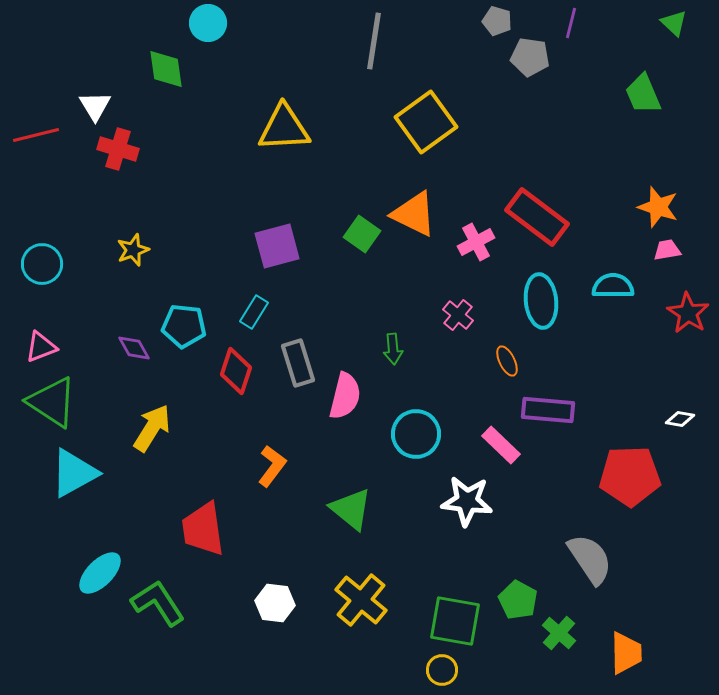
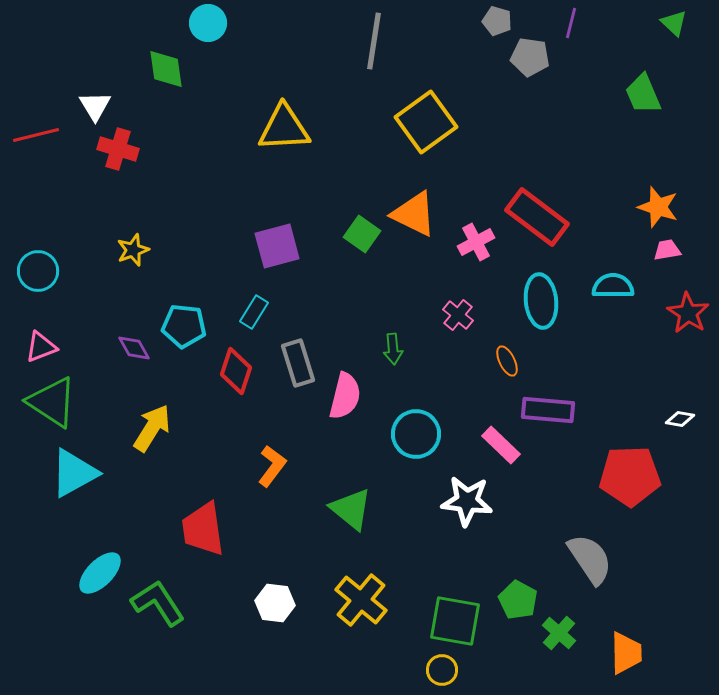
cyan circle at (42, 264): moved 4 px left, 7 px down
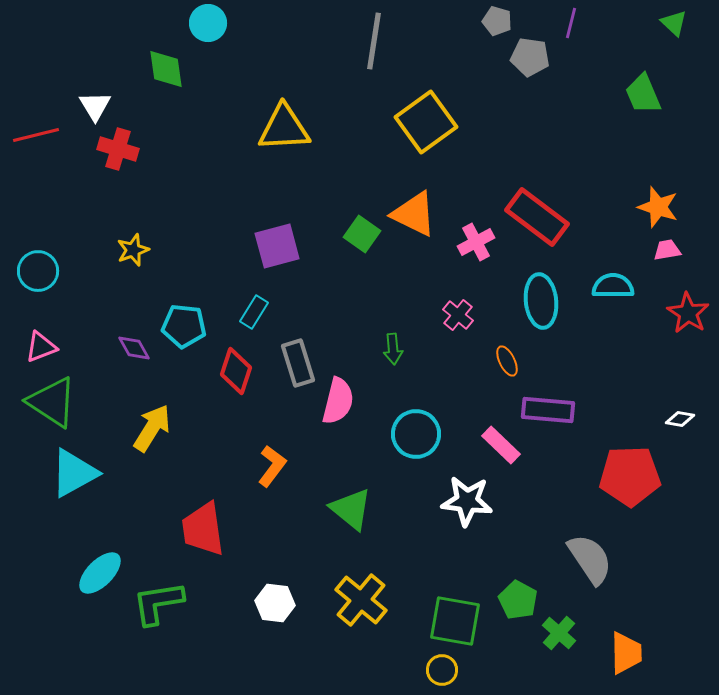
pink semicircle at (345, 396): moved 7 px left, 5 px down
green L-shape at (158, 603): rotated 66 degrees counterclockwise
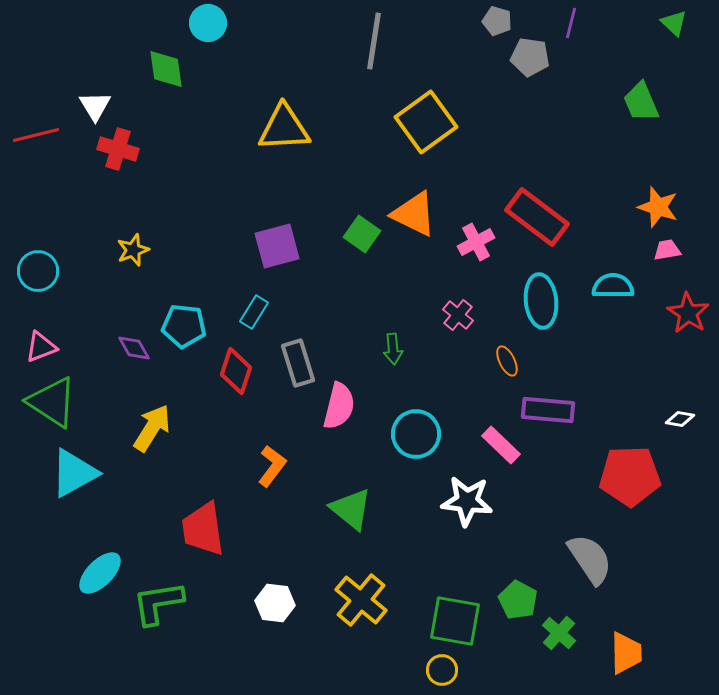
green trapezoid at (643, 94): moved 2 px left, 8 px down
pink semicircle at (338, 401): moved 1 px right, 5 px down
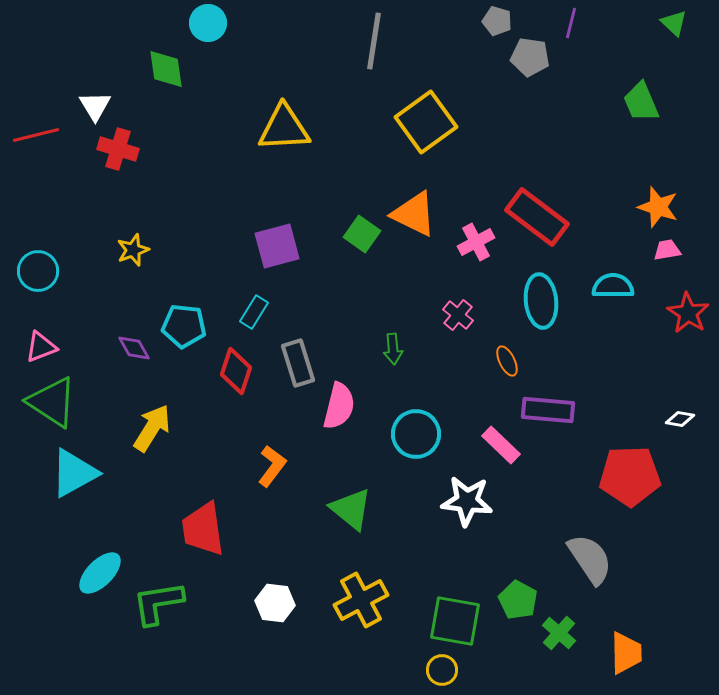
yellow cross at (361, 600): rotated 22 degrees clockwise
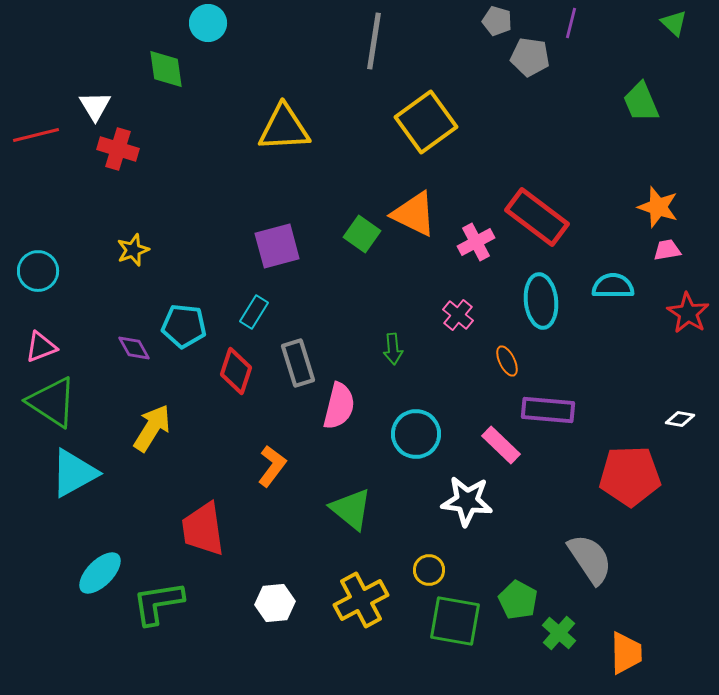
white hexagon at (275, 603): rotated 12 degrees counterclockwise
yellow circle at (442, 670): moved 13 px left, 100 px up
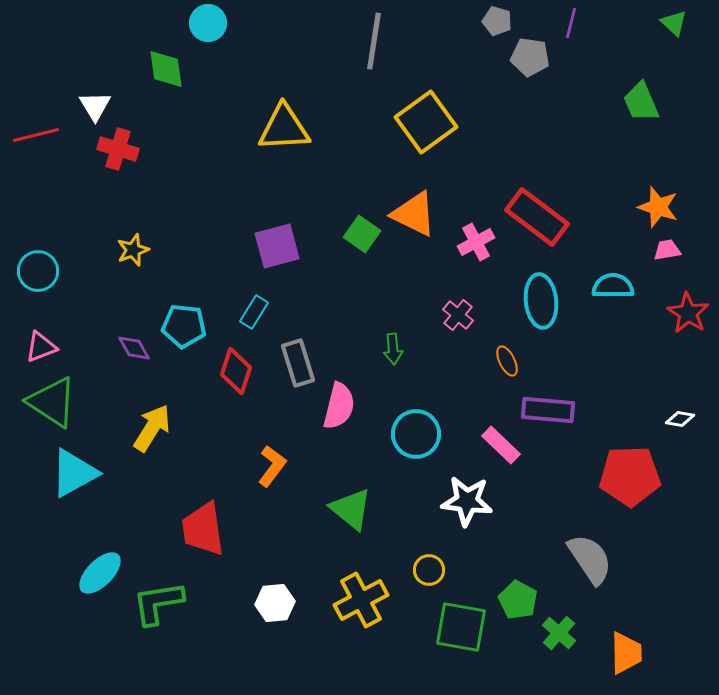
green square at (455, 621): moved 6 px right, 6 px down
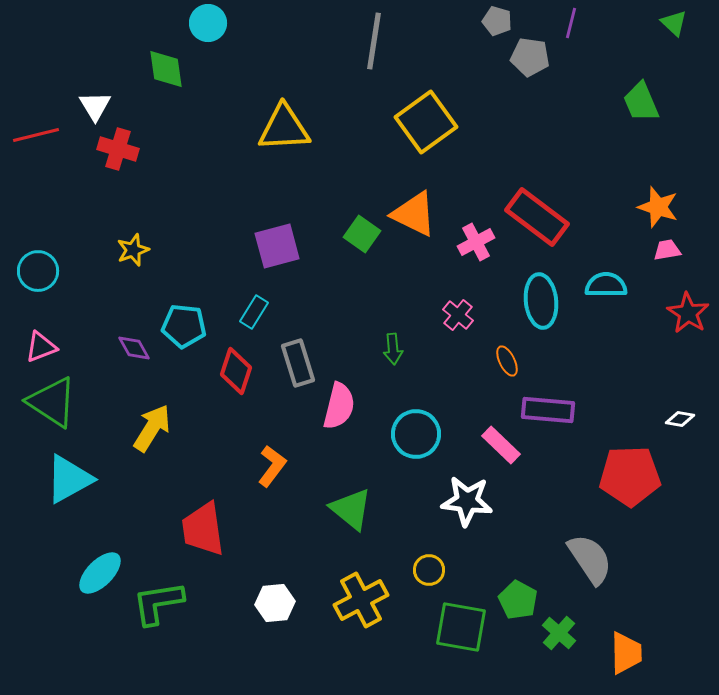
cyan semicircle at (613, 286): moved 7 px left, 1 px up
cyan triangle at (74, 473): moved 5 px left, 6 px down
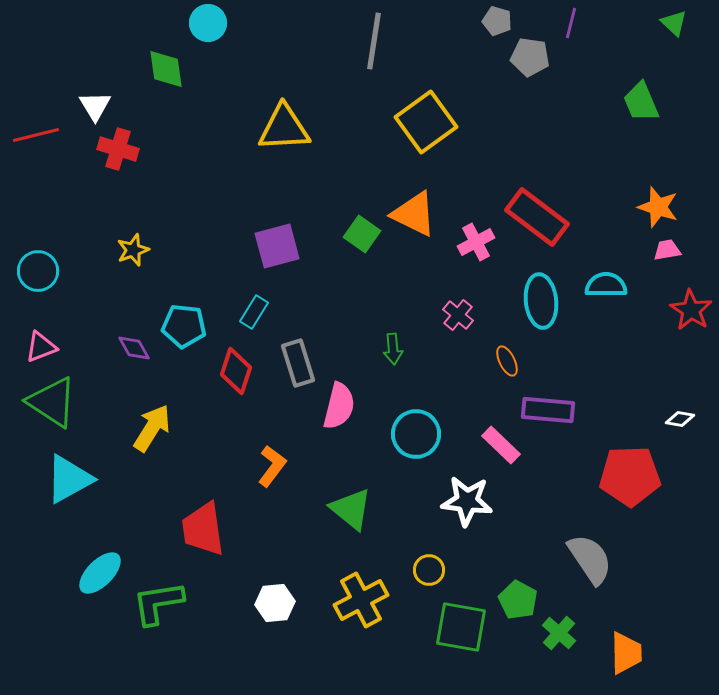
red star at (688, 313): moved 3 px right, 3 px up
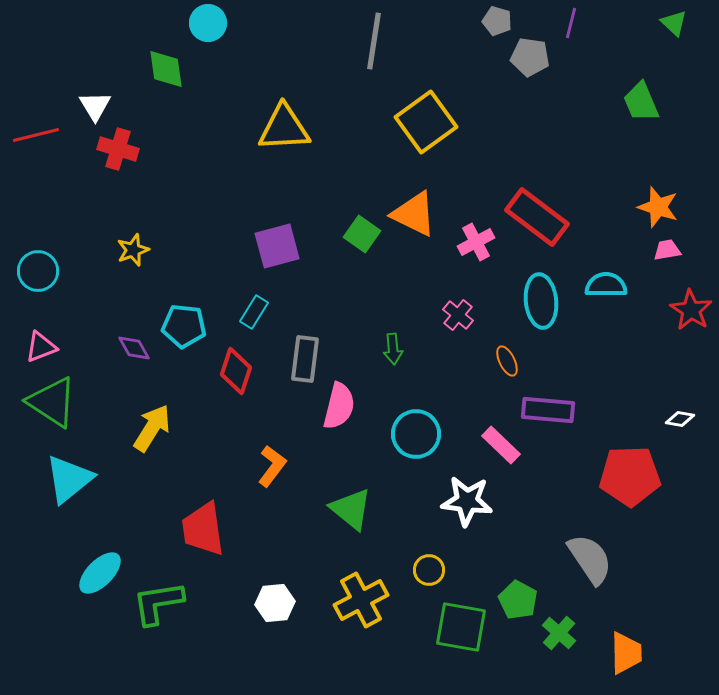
gray rectangle at (298, 363): moved 7 px right, 4 px up; rotated 24 degrees clockwise
cyan triangle at (69, 479): rotated 10 degrees counterclockwise
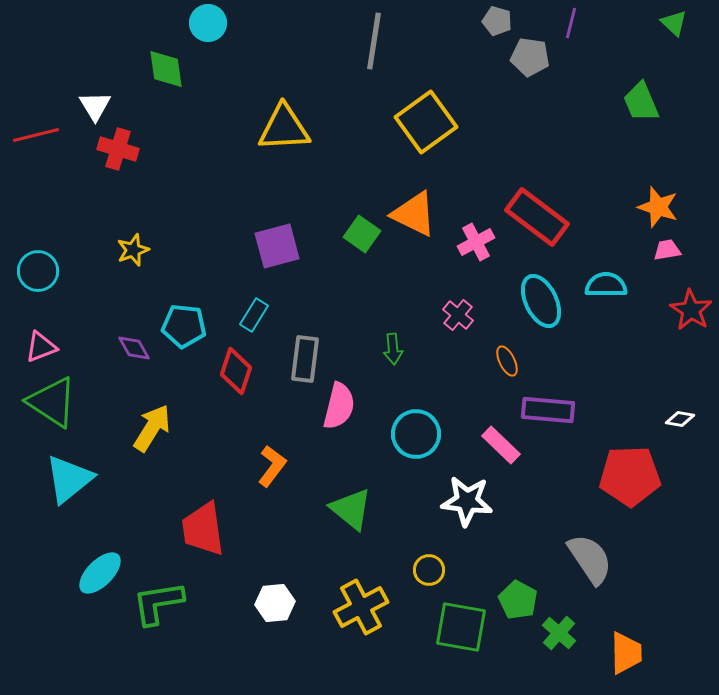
cyan ellipse at (541, 301): rotated 20 degrees counterclockwise
cyan rectangle at (254, 312): moved 3 px down
yellow cross at (361, 600): moved 7 px down
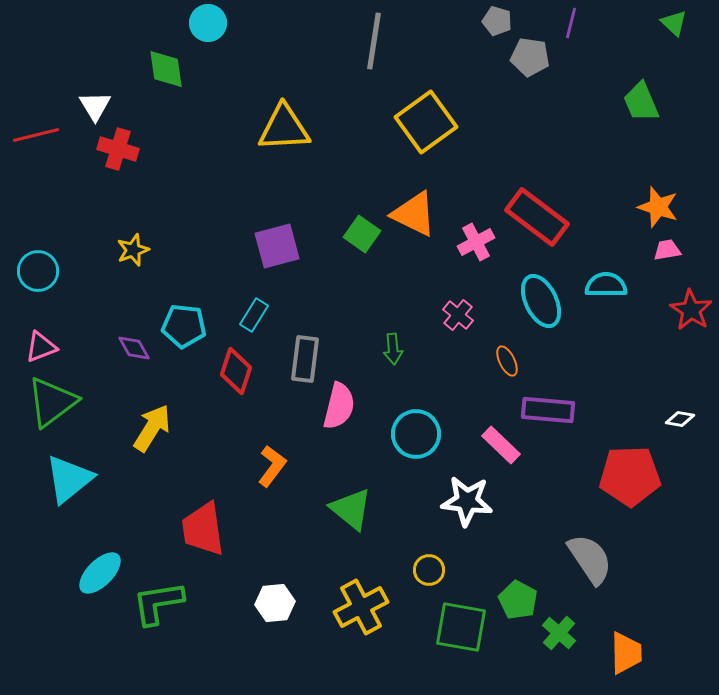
green triangle at (52, 402): rotated 50 degrees clockwise
